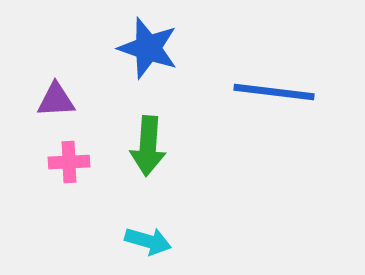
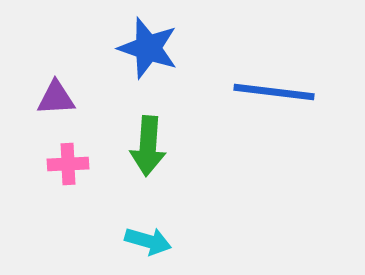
purple triangle: moved 2 px up
pink cross: moved 1 px left, 2 px down
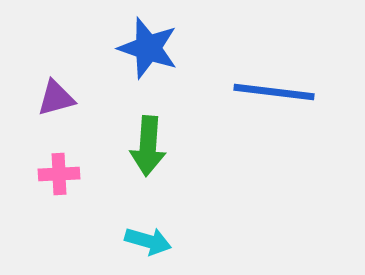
purple triangle: rotated 12 degrees counterclockwise
pink cross: moved 9 px left, 10 px down
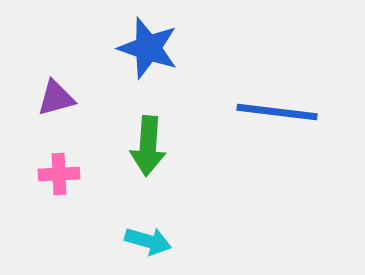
blue line: moved 3 px right, 20 px down
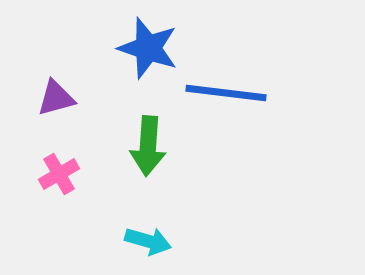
blue line: moved 51 px left, 19 px up
pink cross: rotated 27 degrees counterclockwise
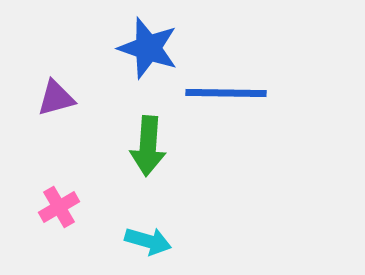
blue line: rotated 6 degrees counterclockwise
pink cross: moved 33 px down
